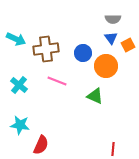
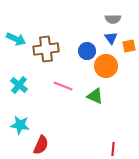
orange square: moved 1 px right, 1 px down; rotated 16 degrees clockwise
blue circle: moved 4 px right, 2 px up
pink line: moved 6 px right, 5 px down
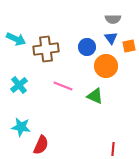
blue circle: moved 4 px up
cyan cross: rotated 12 degrees clockwise
cyan star: moved 1 px right, 2 px down
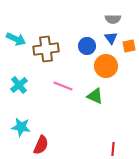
blue circle: moved 1 px up
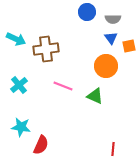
blue circle: moved 34 px up
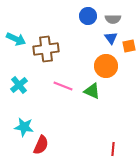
blue circle: moved 1 px right, 4 px down
green triangle: moved 3 px left, 5 px up
cyan star: moved 3 px right
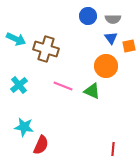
brown cross: rotated 25 degrees clockwise
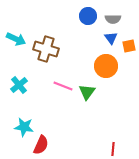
green triangle: moved 5 px left, 1 px down; rotated 42 degrees clockwise
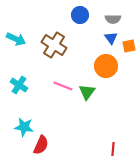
blue circle: moved 8 px left, 1 px up
brown cross: moved 8 px right, 4 px up; rotated 15 degrees clockwise
cyan cross: rotated 18 degrees counterclockwise
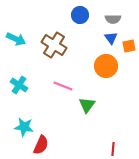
green triangle: moved 13 px down
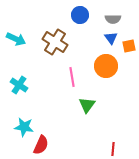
brown cross: moved 1 px right, 3 px up
pink line: moved 9 px right, 9 px up; rotated 60 degrees clockwise
